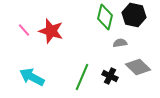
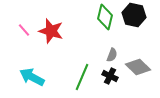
gray semicircle: moved 8 px left, 12 px down; rotated 120 degrees clockwise
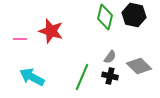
pink line: moved 4 px left, 9 px down; rotated 48 degrees counterclockwise
gray semicircle: moved 2 px left, 2 px down; rotated 16 degrees clockwise
gray diamond: moved 1 px right, 1 px up
black cross: rotated 14 degrees counterclockwise
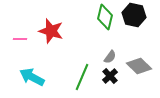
black cross: rotated 35 degrees clockwise
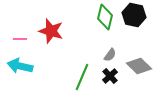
gray semicircle: moved 2 px up
cyan arrow: moved 12 px left, 11 px up; rotated 15 degrees counterclockwise
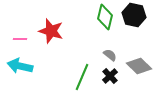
gray semicircle: rotated 88 degrees counterclockwise
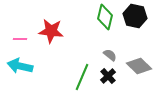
black hexagon: moved 1 px right, 1 px down
red star: rotated 10 degrees counterclockwise
black cross: moved 2 px left
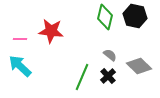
cyan arrow: rotated 30 degrees clockwise
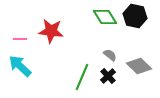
green diamond: rotated 45 degrees counterclockwise
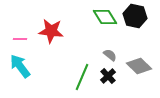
cyan arrow: rotated 10 degrees clockwise
